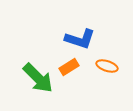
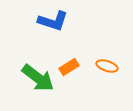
blue L-shape: moved 27 px left, 18 px up
green arrow: rotated 8 degrees counterclockwise
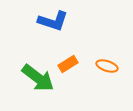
orange rectangle: moved 1 px left, 3 px up
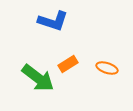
orange ellipse: moved 2 px down
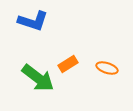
blue L-shape: moved 20 px left
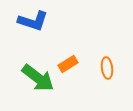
orange ellipse: rotated 65 degrees clockwise
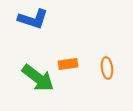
blue L-shape: moved 2 px up
orange rectangle: rotated 24 degrees clockwise
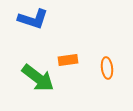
orange rectangle: moved 4 px up
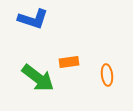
orange rectangle: moved 1 px right, 2 px down
orange ellipse: moved 7 px down
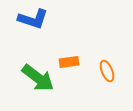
orange ellipse: moved 4 px up; rotated 15 degrees counterclockwise
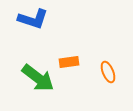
orange ellipse: moved 1 px right, 1 px down
